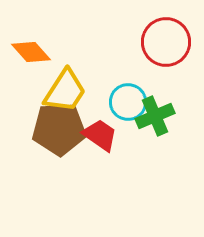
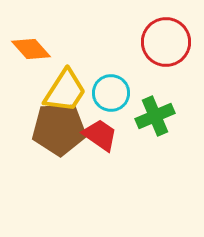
orange diamond: moved 3 px up
cyan circle: moved 17 px left, 9 px up
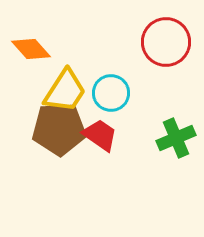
green cross: moved 21 px right, 22 px down
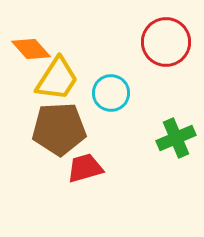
yellow trapezoid: moved 8 px left, 12 px up
red trapezoid: moved 15 px left, 33 px down; rotated 51 degrees counterclockwise
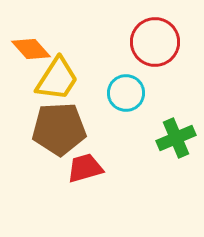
red circle: moved 11 px left
cyan circle: moved 15 px right
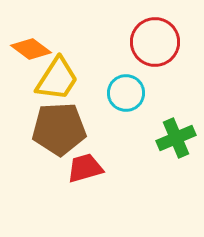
orange diamond: rotated 12 degrees counterclockwise
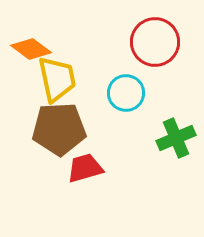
yellow trapezoid: rotated 45 degrees counterclockwise
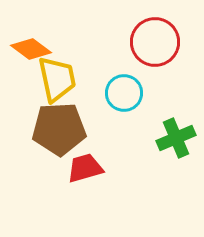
cyan circle: moved 2 px left
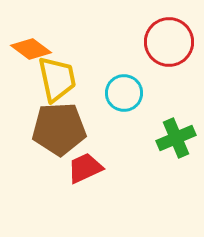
red circle: moved 14 px right
red trapezoid: rotated 9 degrees counterclockwise
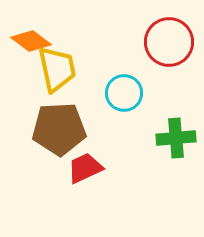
orange diamond: moved 8 px up
yellow trapezoid: moved 10 px up
green cross: rotated 18 degrees clockwise
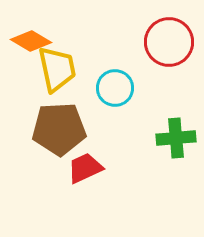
orange diamond: rotated 6 degrees counterclockwise
cyan circle: moved 9 px left, 5 px up
